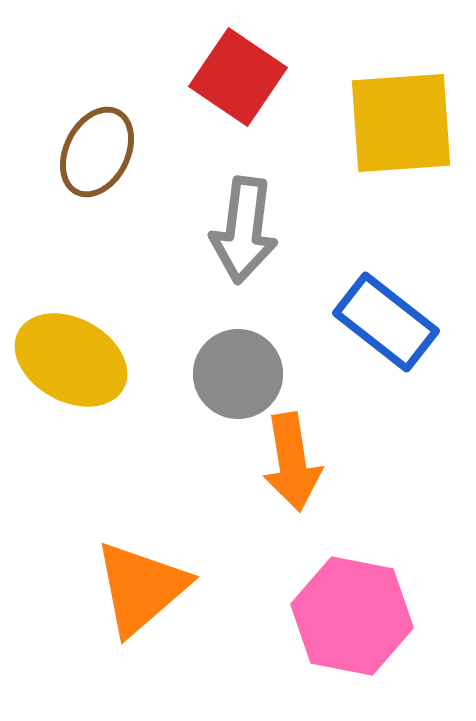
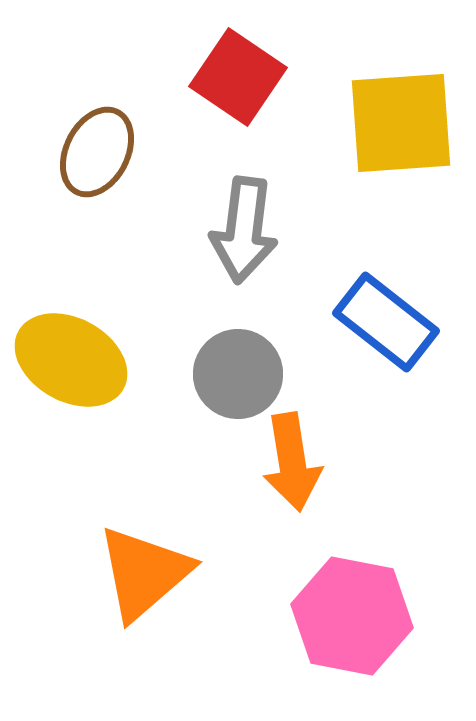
orange triangle: moved 3 px right, 15 px up
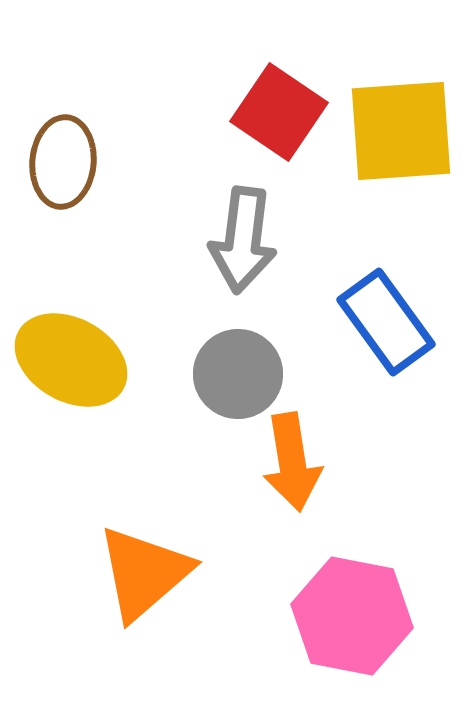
red square: moved 41 px right, 35 px down
yellow square: moved 8 px down
brown ellipse: moved 34 px left, 10 px down; rotated 22 degrees counterclockwise
gray arrow: moved 1 px left, 10 px down
blue rectangle: rotated 16 degrees clockwise
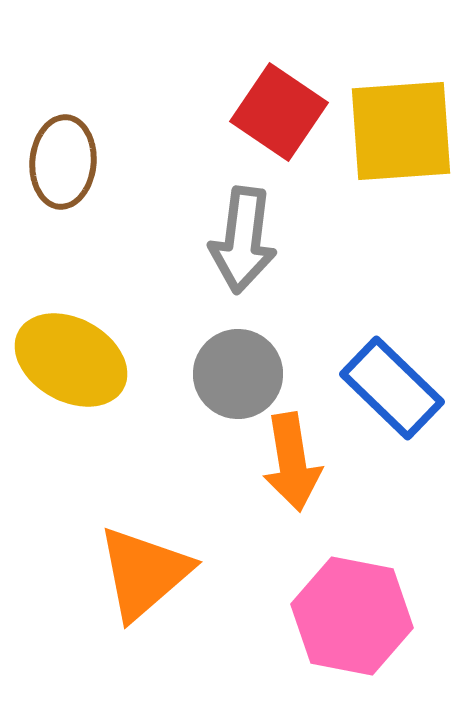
blue rectangle: moved 6 px right, 66 px down; rotated 10 degrees counterclockwise
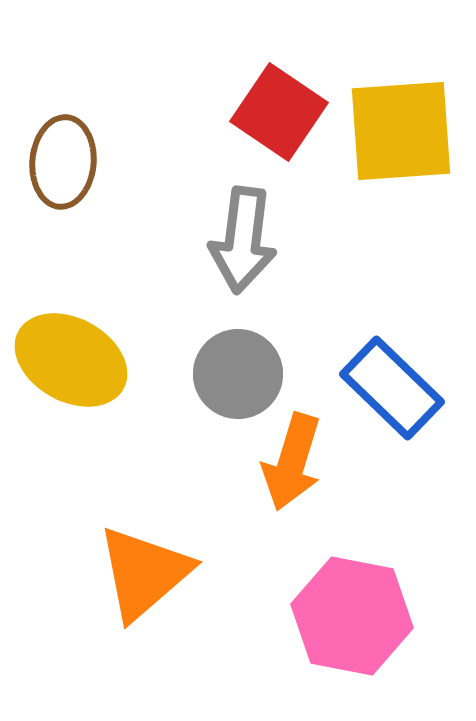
orange arrow: rotated 26 degrees clockwise
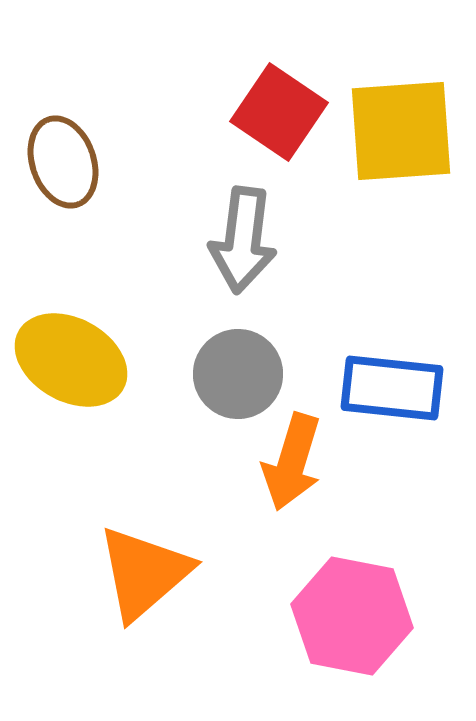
brown ellipse: rotated 24 degrees counterclockwise
blue rectangle: rotated 38 degrees counterclockwise
